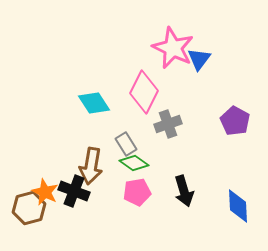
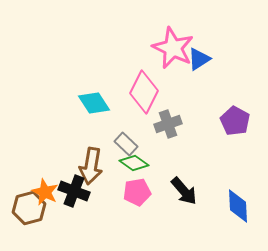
blue triangle: rotated 20 degrees clockwise
gray rectangle: rotated 15 degrees counterclockwise
black arrow: rotated 24 degrees counterclockwise
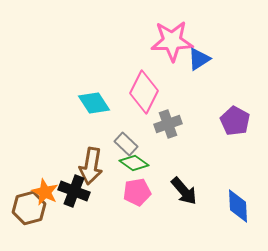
pink star: moved 1 px left, 7 px up; rotated 27 degrees counterclockwise
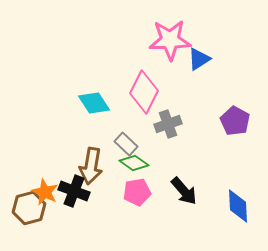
pink star: moved 2 px left, 1 px up
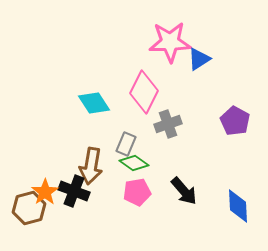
pink star: moved 2 px down
gray rectangle: rotated 70 degrees clockwise
orange star: rotated 12 degrees clockwise
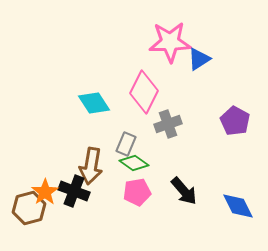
blue diamond: rotated 24 degrees counterclockwise
